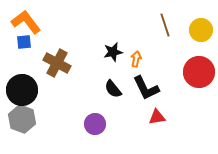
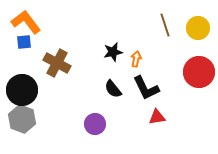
yellow circle: moved 3 px left, 2 px up
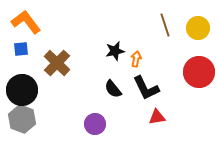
blue square: moved 3 px left, 7 px down
black star: moved 2 px right, 1 px up
brown cross: rotated 16 degrees clockwise
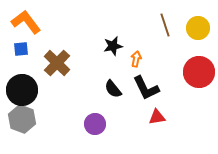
black star: moved 2 px left, 5 px up
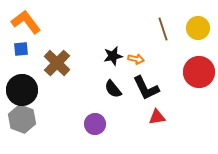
brown line: moved 2 px left, 4 px down
black star: moved 10 px down
orange arrow: rotated 91 degrees clockwise
